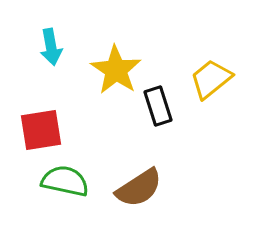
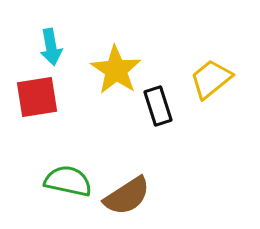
red square: moved 4 px left, 33 px up
green semicircle: moved 3 px right
brown semicircle: moved 12 px left, 8 px down
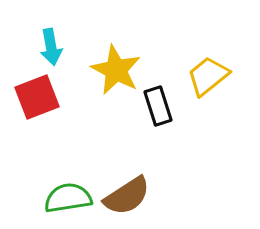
yellow star: rotated 6 degrees counterclockwise
yellow trapezoid: moved 3 px left, 3 px up
red square: rotated 12 degrees counterclockwise
green semicircle: moved 17 px down; rotated 21 degrees counterclockwise
